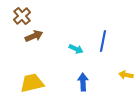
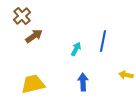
brown arrow: rotated 12 degrees counterclockwise
cyan arrow: rotated 88 degrees counterclockwise
yellow trapezoid: moved 1 px right, 1 px down
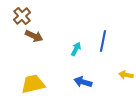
brown arrow: rotated 60 degrees clockwise
blue arrow: rotated 72 degrees counterclockwise
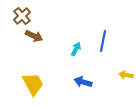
yellow trapezoid: rotated 75 degrees clockwise
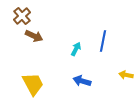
blue arrow: moved 1 px left, 1 px up
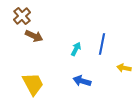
blue line: moved 1 px left, 3 px down
yellow arrow: moved 2 px left, 7 px up
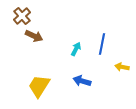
yellow arrow: moved 2 px left, 1 px up
yellow trapezoid: moved 6 px right, 2 px down; rotated 120 degrees counterclockwise
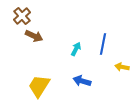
blue line: moved 1 px right
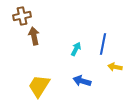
brown cross: rotated 30 degrees clockwise
brown arrow: rotated 126 degrees counterclockwise
yellow arrow: moved 7 px left
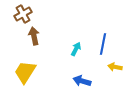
brown cross: moved 1 px right, 2 px up; rotated 18 degrees counterclockwise
yellow trapezoid: moved 14 px left, 14 px up
